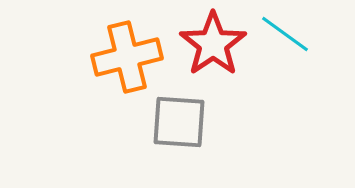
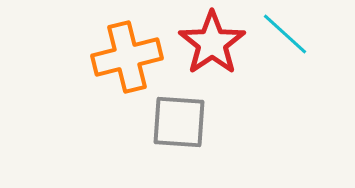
cyan line: rotated 6 degrees clockwise
red star: moved 1 px left, 1 px up
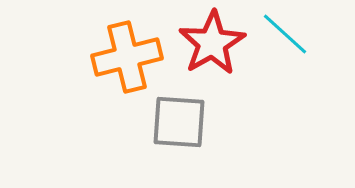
red star: rotated 4 degrees clockwise
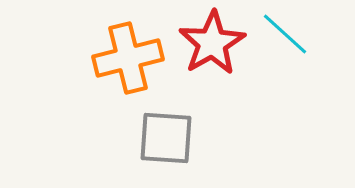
orange cross: moved 1 px right, 1 px down
gray square: moved 13 px left, 16 px down
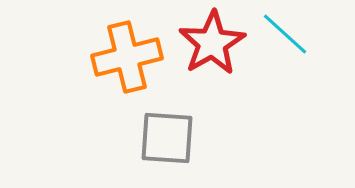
orange cross: moved 1 px left, 1 px up
gray square: moved 1 px right
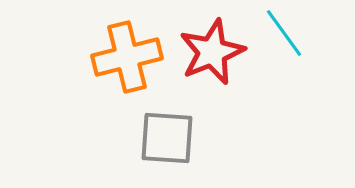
cyan line: moved 1 px left, 1 px up; rotated 12 degrees clockwise
red star: moved 9 px down; rotated 8 degrees clockwise
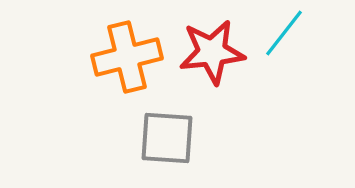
cyan line: rotated 74 degrees clockwise
red star: rotated 16 degrees clockwise
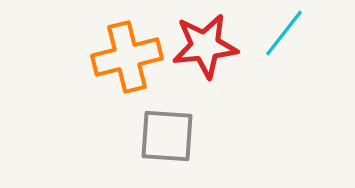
red star: moved 7 px left, 6 px up
gray square: moved 2 px up
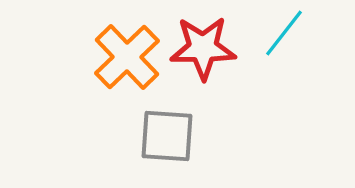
red star: moved 2 px left, 2 px down; rotated 6 degrees clockwise
orange cross: rotated 30 degrees counterclockwise
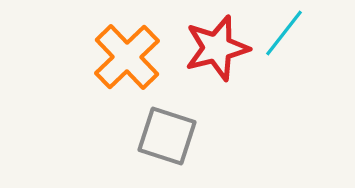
red star: moved 14 px right; rotated 14 degrees counterclockwise
gray square: rotated 14 degrees clockwise
